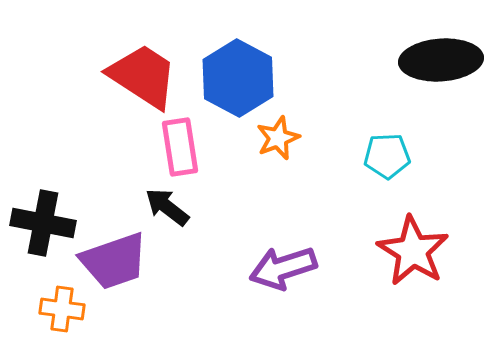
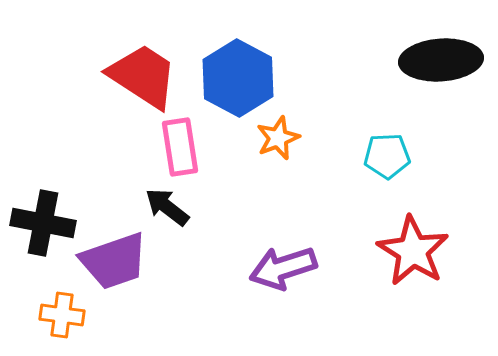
orange cross: moved 6 px down
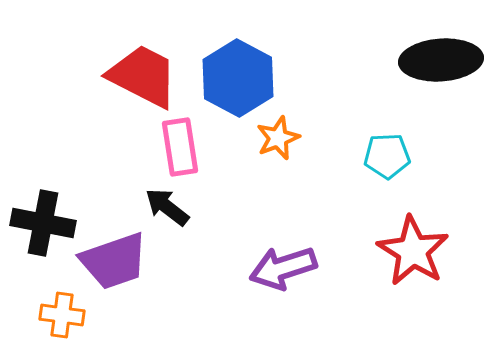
red trapezoid: rotated 6 degrees counterclockwise
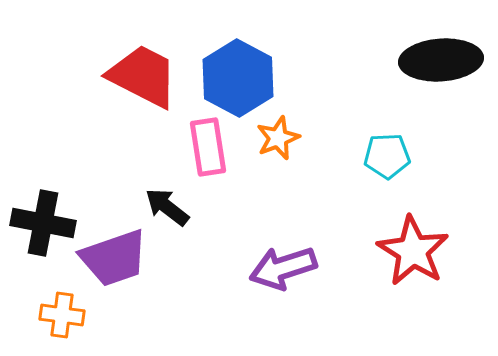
pink rectangle: moved 28 px right
purple trapezoid: moved 3 px up
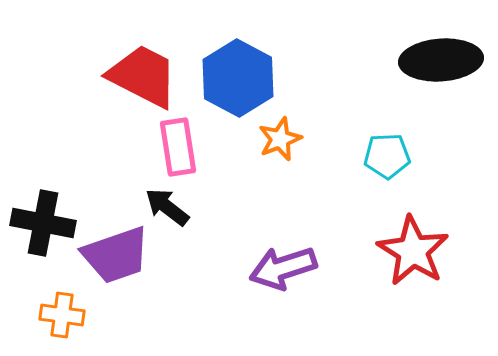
orange star: moved 2 px right, 1 px down
pink rectangle: moved 30 px left
purple trapezoid: moved 2 px right, 3 px up
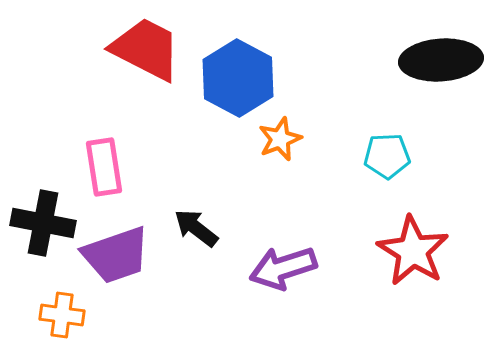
red trapezoid: moved 3 px right, 27 px up
pink rectangle: moved 74 px left, 20 px down
black arrow: moved 29 px right, 21 px down
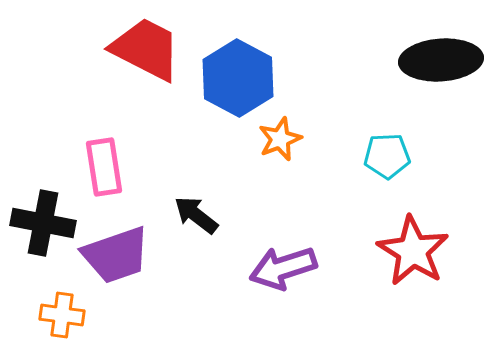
black arrow: moved 13 px up
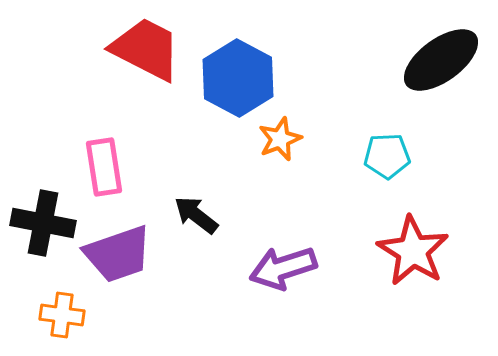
black ellipse: rotated 32 degrees counterclockwise
purple trapezoid: moved 2 px right, 1 px up
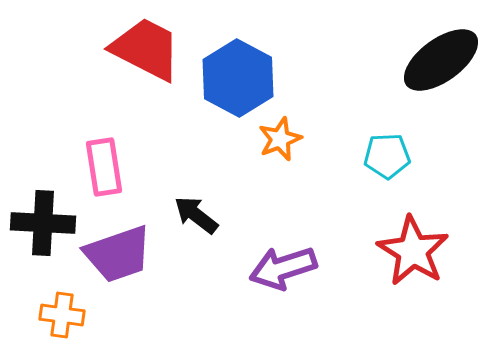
black cross: rotated 8 degrees counterclockwise
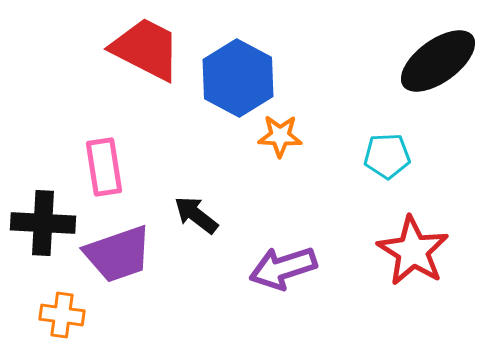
black ellipse: moved 3 px left, 1 px down
orange star: moved 3 px up; rotated 24 degrees clockwise
